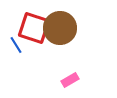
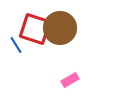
red square: moved 1 px right, 1 px down
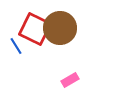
red square: rotated 8 degrees clockwise
blue line: moved 1 px down
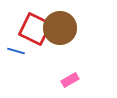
blue line: moved 5 px down; rotated 42 degrees counterclockwise
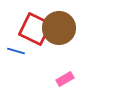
brown circle: moved 1 px left
pink rectangle: moved 5 px left, 1 px up
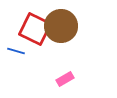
brown circle: moved 2 px right, 2 px up
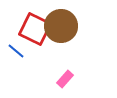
blue line: rotated 24 degrees clockwise
pink rectangle: rotated 18 degrees counterclockwise
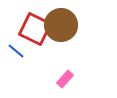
brown circle: moved 1 px up
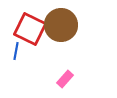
red square: moved 5 px left
blue line: rotated 60 degrees clockwise
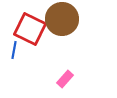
brown circle: moved 1 px right, 6 px up
blue line: moved 2 px left, 1 px up
